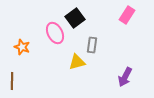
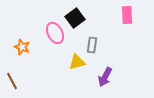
pink rectangle: rotated 36 degrees counterclockwise
purple arrow: moved 20 px left
brown line: rotated 30 degrees counterclockwise
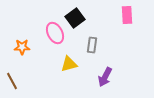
orange star: rotated 21 degrees counterclockwise
yellow triangle: moved 8 px left, 2 px down
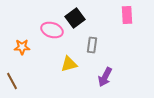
pink ellipse: moved 3 px left, 3 px up; rotated 45 degrees counterclockwise
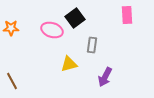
orange star: moved 11 px left, 19 px up
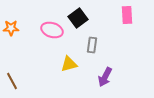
black square: moved 3 px right
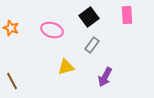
black square: moved 11 px right, 1 px up
orange star: rotated 21 degrees clockwise
gray rectangle: rotated 28 degrees clockwise
yellow triangle: moved 3 px left, 3 px down
